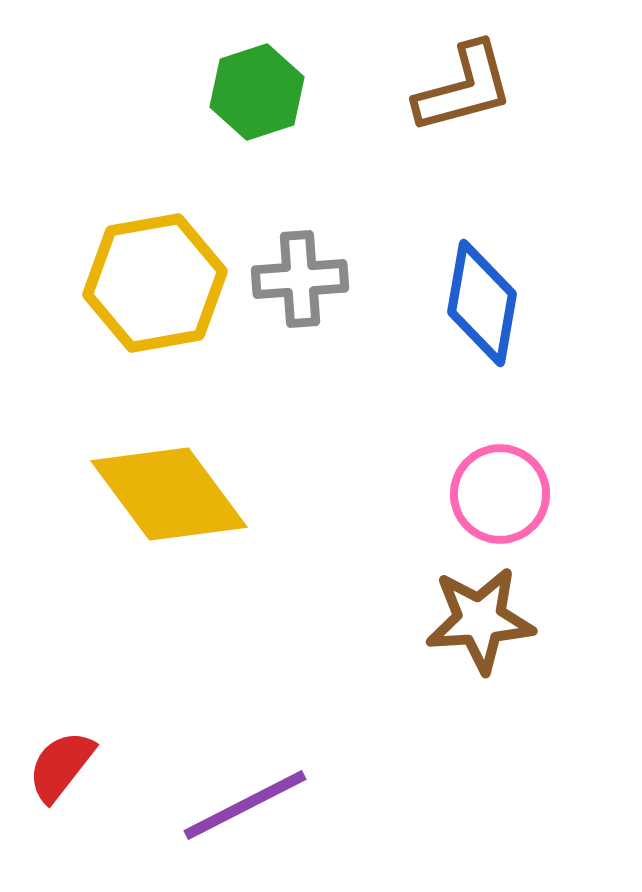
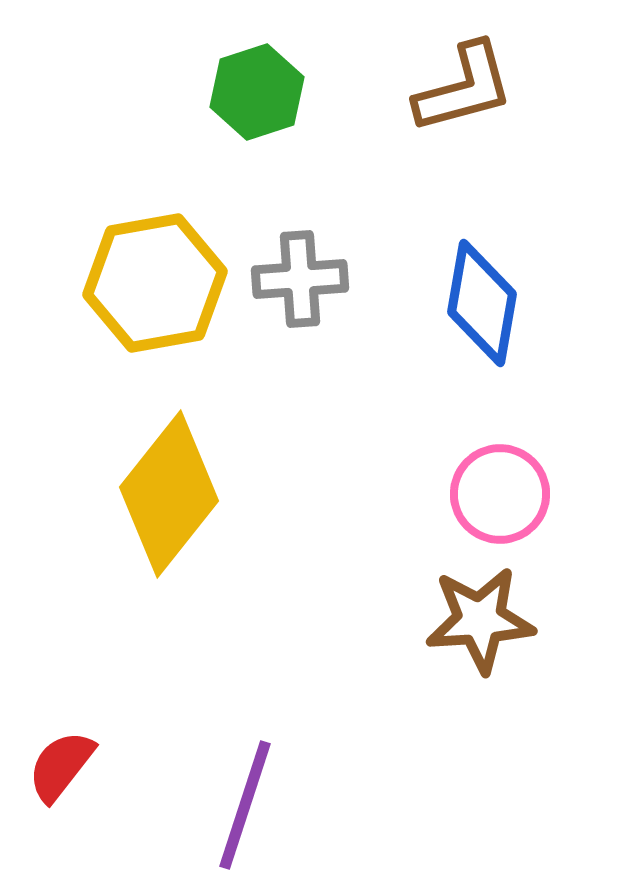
yellow diamond: rotated 75 degrees clockwise
purple line: rotated 45 degrees counterclockwise
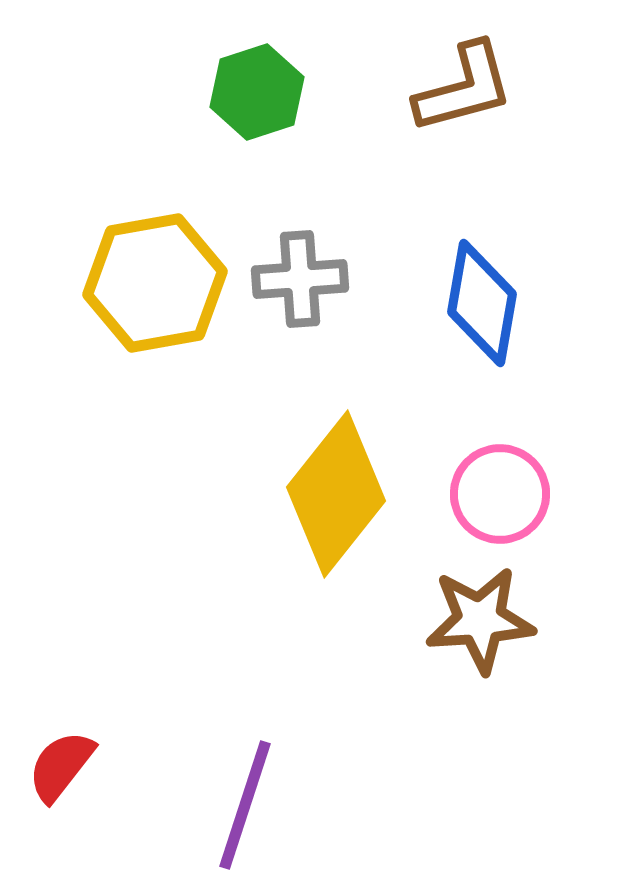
yellow diamond: moved 167 px right
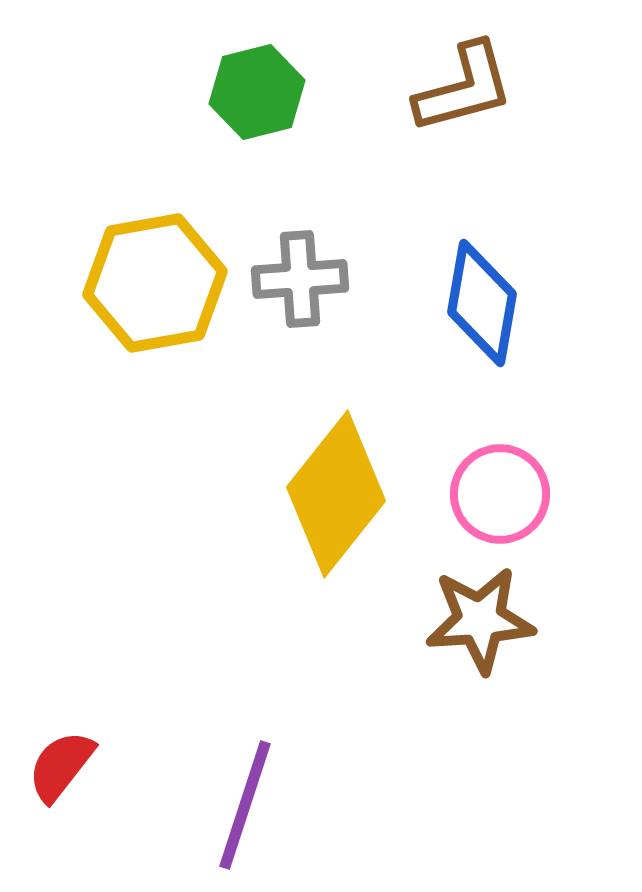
green hexagon: rotated 4 degrees clockwise
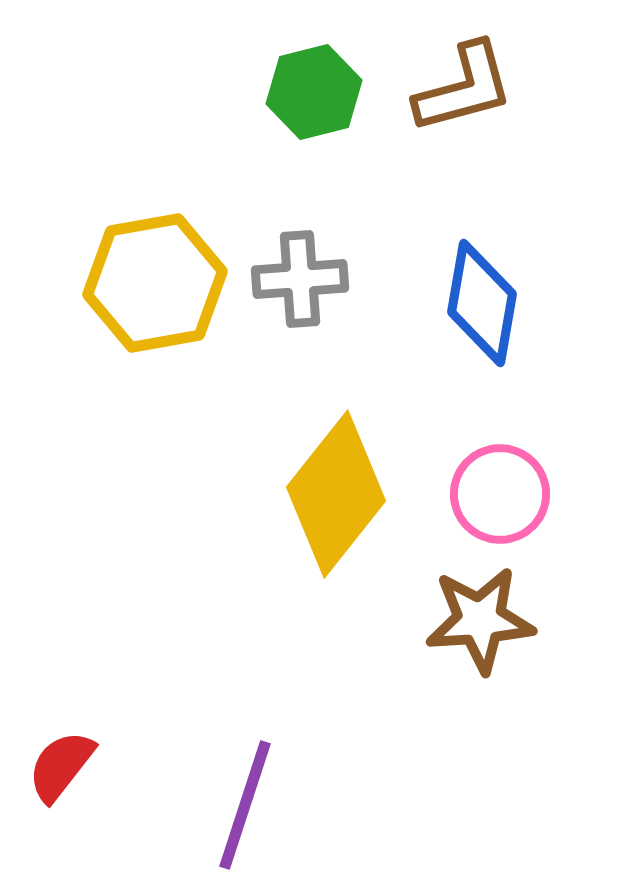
green hexagon: moved 57 px right
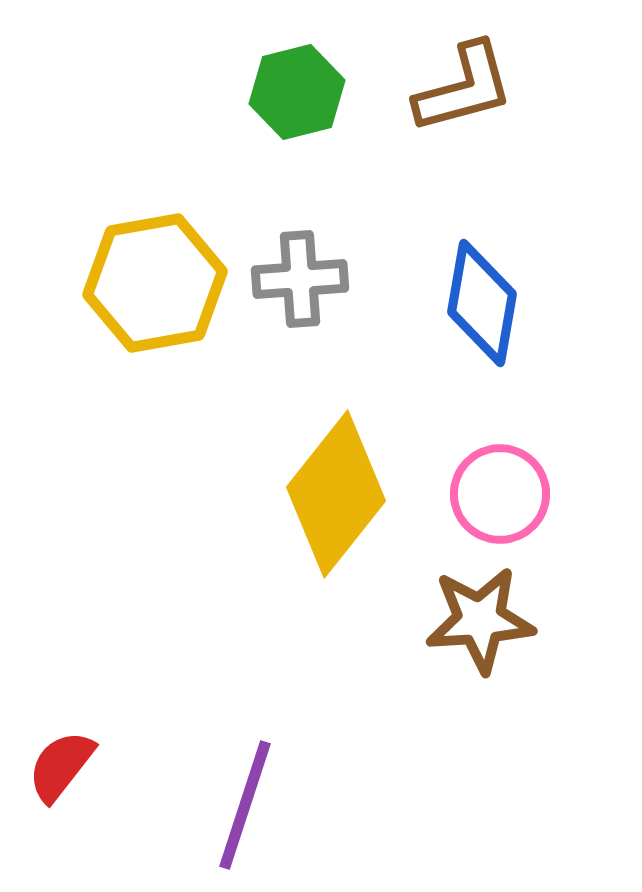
green hexagon: moved 17 px left
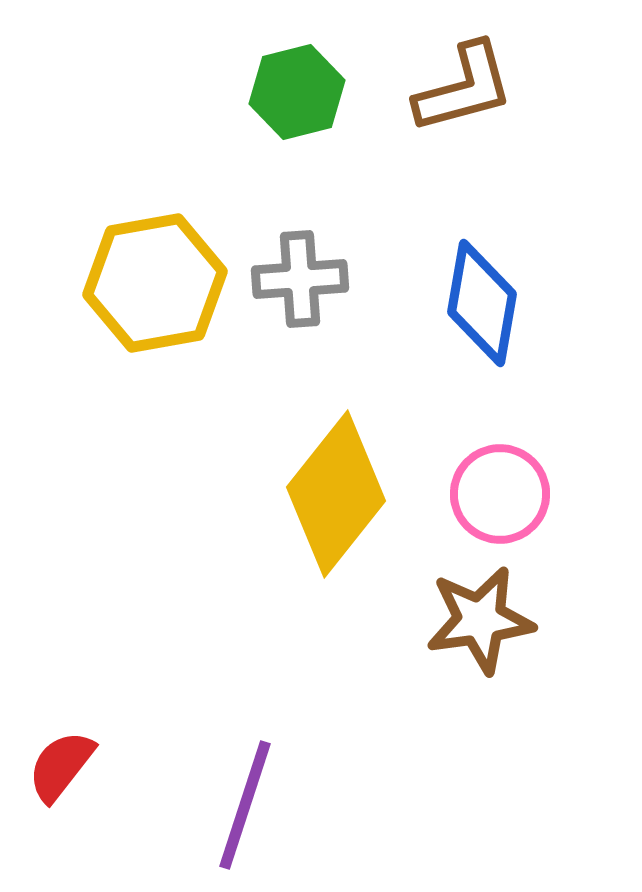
brown star: rotated 4 degrees counterclockwise
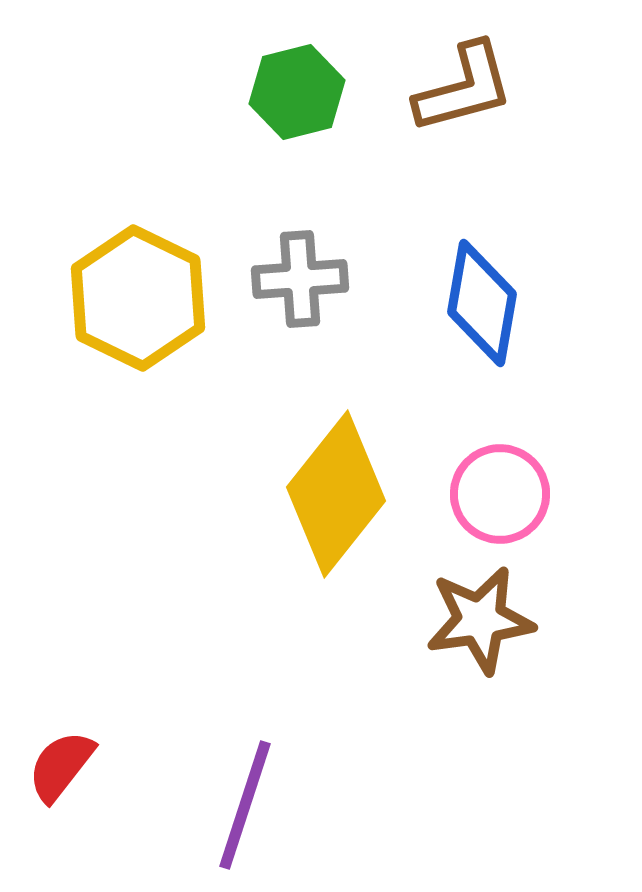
yellow hexagon: moved 17 px left, 15 px down; rotated 24 degrees counterclockwise
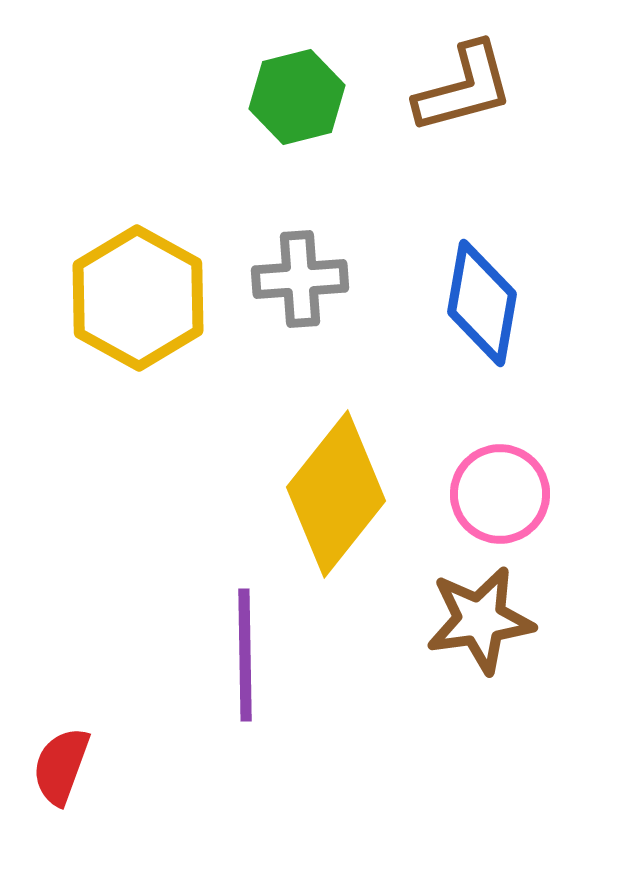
green hexagon: moved 5 px down
yellow hexagon: rotated 3 degrees clockwise
red semicircle: rotated 18 degrees counterclockwise
purple line: moved 150 px up; rotated 19 degrees counterclockwise
